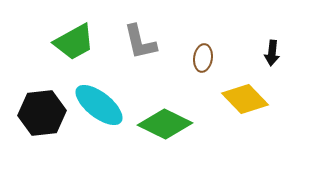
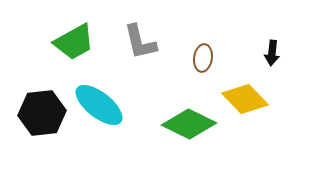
green diamond: moved 24 px right
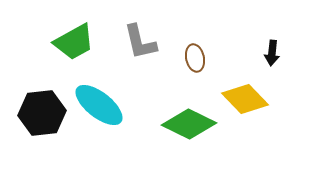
brown ellipse: moved 8 px left; rotated 20 degrees counterclockwise
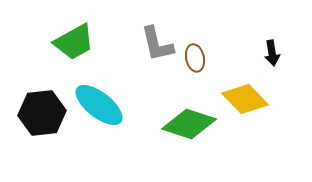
gray L-shape: moved 17 px right, 2 px down
black arrow: rotated 15 degrees counterclockwise
green diamond: rotated 8 degrees counterclockwise
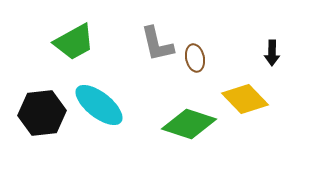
black arrow: rotated 10 degrees clockwise
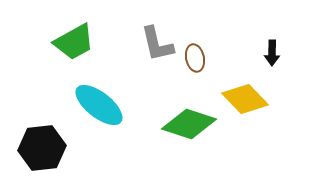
black hexagon: moved 35 px down
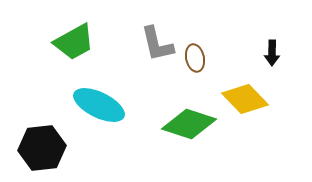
cyan ellipse: rotated 12 degrees counterclockwise
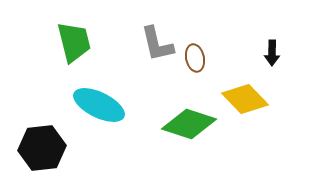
green trapezoid: rotated 75 degrees counterclockwise
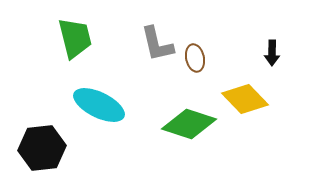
green trapezoid: moved 1 px right, 4 px up
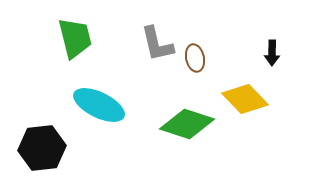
green diamond: moved 2 px left
